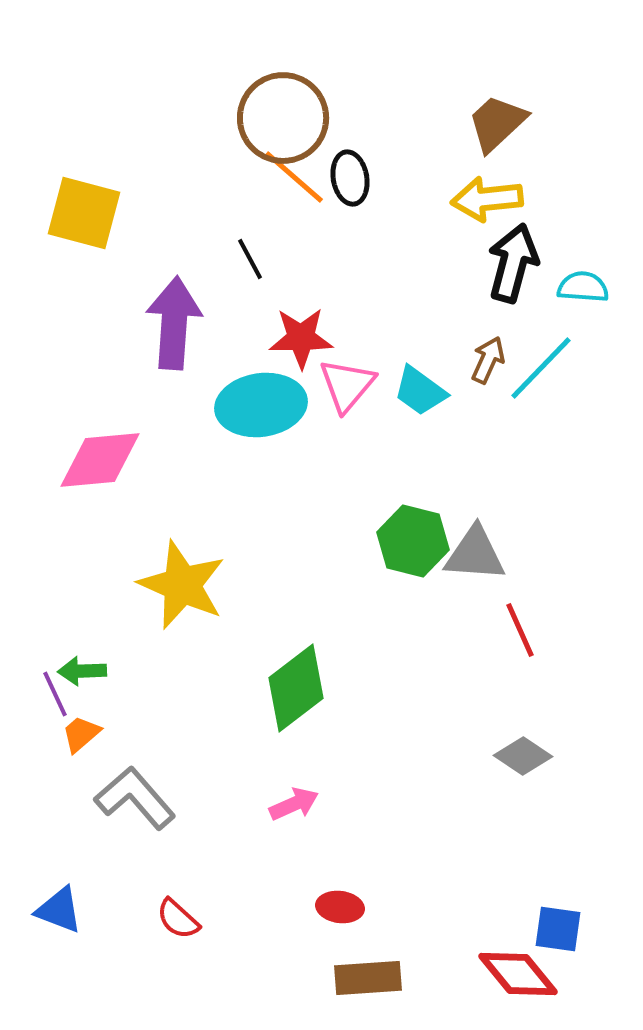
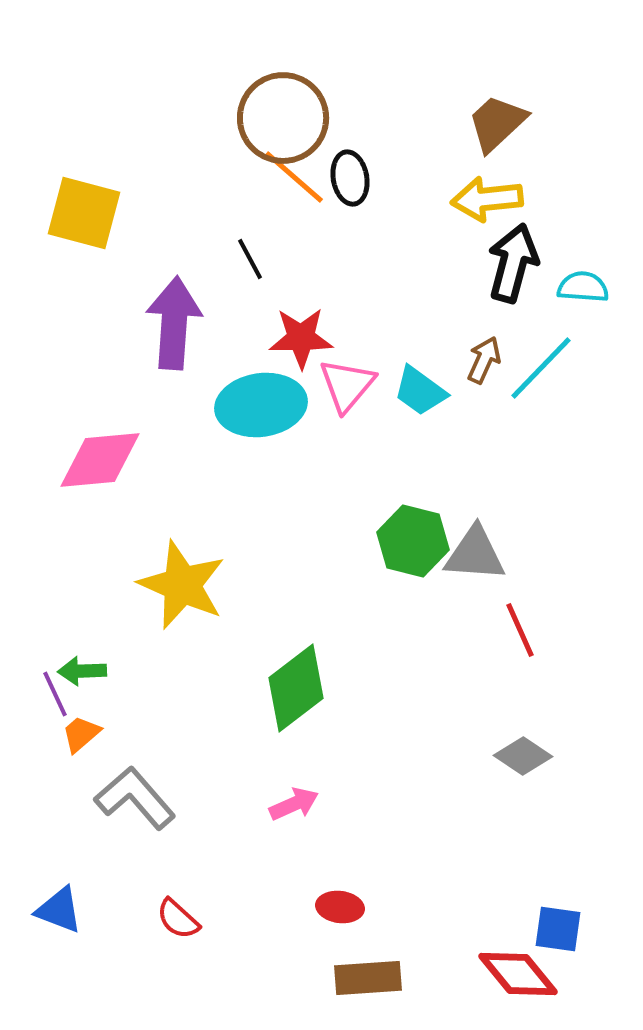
brown arrow: moved 4 px left
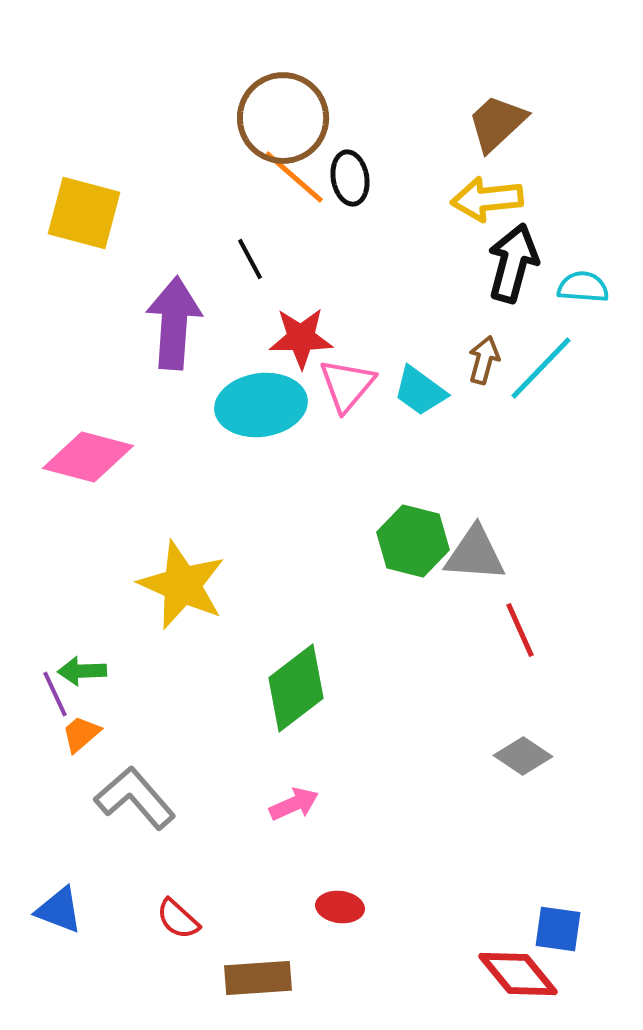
brown arrow: rotated 9 degrees counterclockwise
pink diamond: moved 12 px left, 3 px up; rotated 20 degrees clockwise
brown rectangle: moved 110 px left
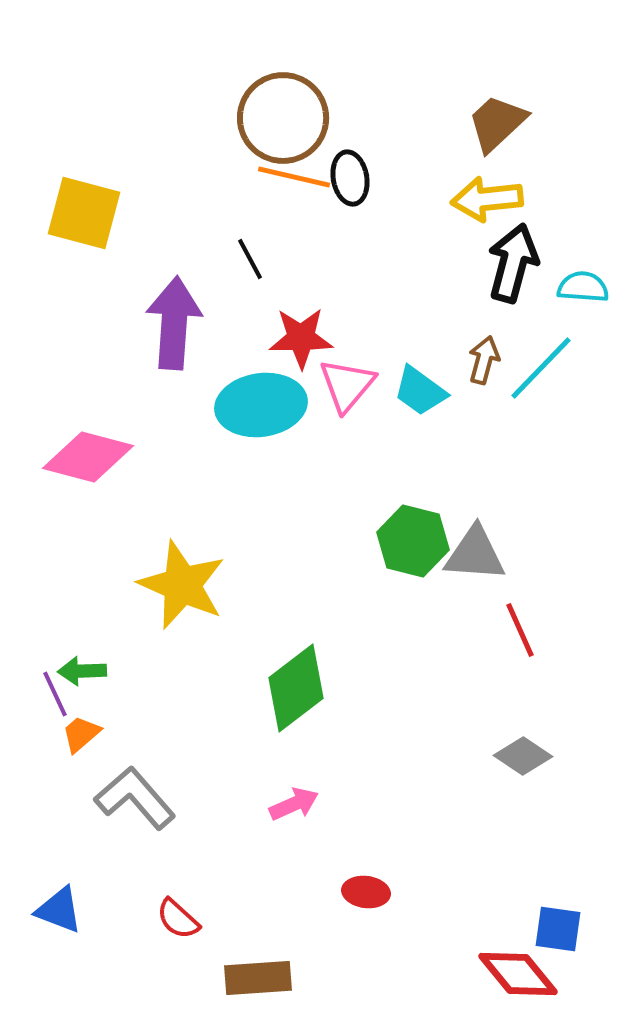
orange line: rotated 28 degrees counterclockwise
red ellipse: moved 26 px right, 15 px up
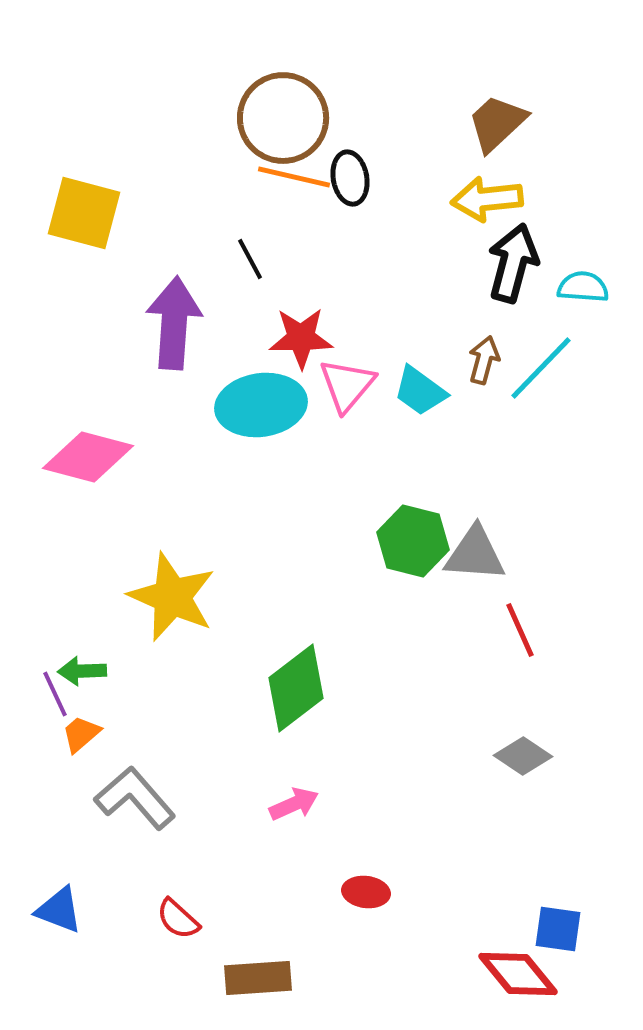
yellow star: moved 10 px left, 12 px down
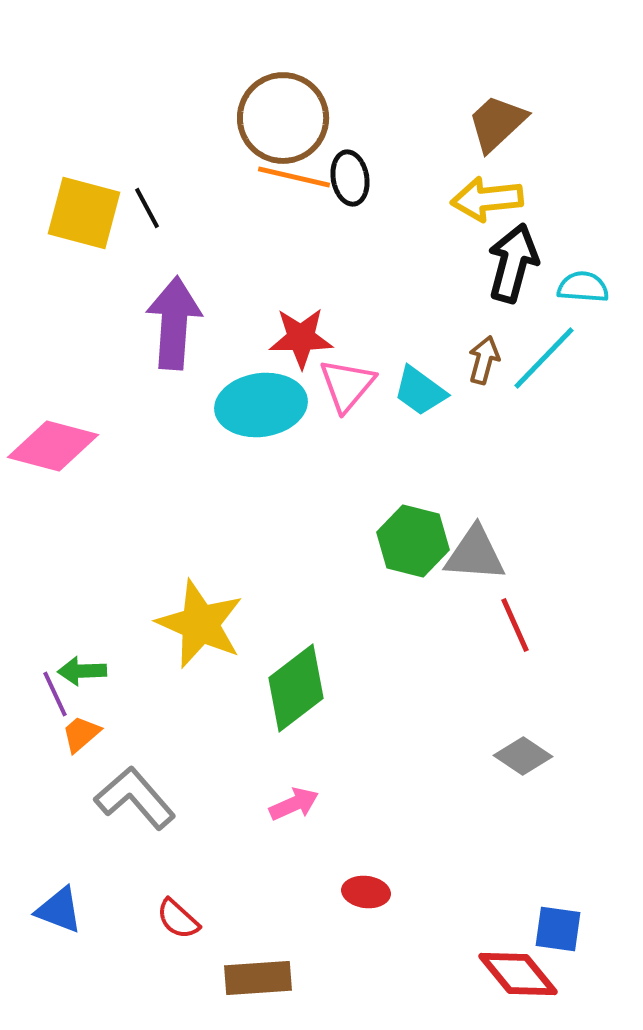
black line: moved 103 px left, 51 px up
cyan line: moved 3 px right, 10 px up
pink diamond: moved 35 px left, 11 px up
yellow star: moved 28 px right, 27 px down
red line: moved 5 px left, 5 px up
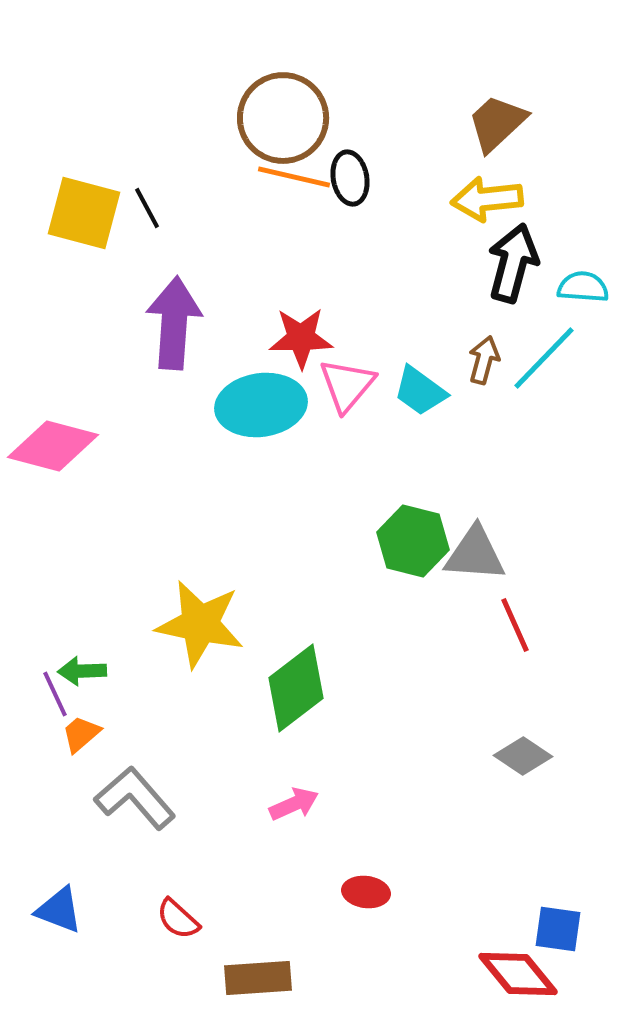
yellow star: rotated 12 degrees counterclockwise
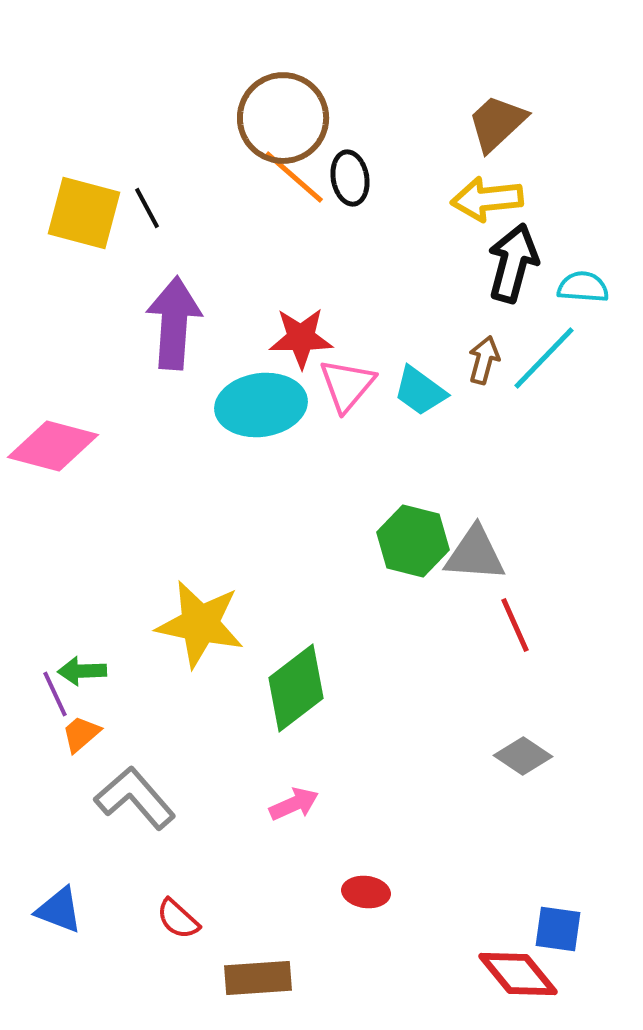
orange line: rotated 28 degrees clockwise
